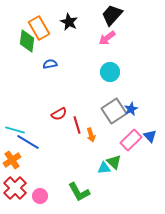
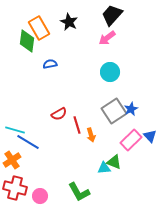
green triangle: rotated 21 degrees counterclockwise
red cross: rotated 30 degrees counterclockwise
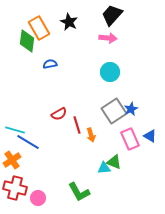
pink arrow: moved 1 px right; rotated 138 degrees counterclockwise
blue triangle: rotated 16 degrees counterclockwise
pink rectangle: moved 1 px left, 1 px up; rotated 70 degrees counterclockwise
pink circle: moved 2 px left, 2 px down
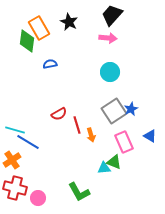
pink rectangle: moved 6 px left, 3 px down
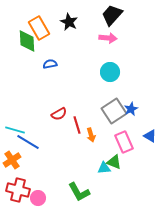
green diamond: rotated 10 degrees counterclockwise
red cross: moved 3 px right, 2 px down
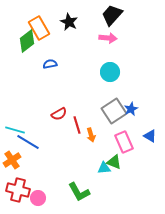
green diamond: rotated 55 degrees clockwise
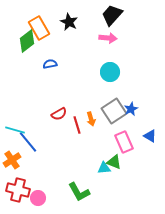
orange arrow: moved 16 px up
blue line: rotated 20 degrees clockwise
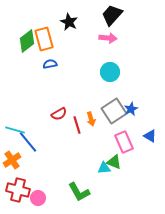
orange rectangle: moved 5 px right, 11 px down; rotated 15 degrees clockwise
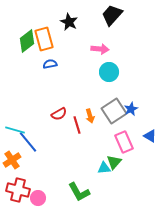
pink arrow: moved 8 px left, 11 px down
cyan circle: moved 1 px left
orange arrow: moved 1 px left, 3 px up
green triangle: rotated 49 degrees clockwise
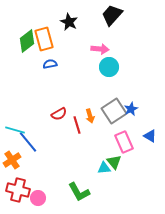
cyan circle: moved 5 px up
green triangle: rotated 21 degrees counterclockwise
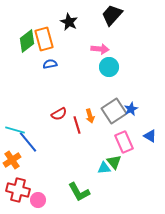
pink circle: moved 2 px down
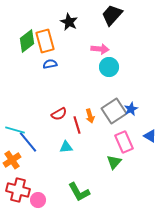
orange rectangle: moved 1 px right, 2 px down
green triangle: rotated 21 degrees clockwise
cyan triangle: moved 38 px left, 21 px up
